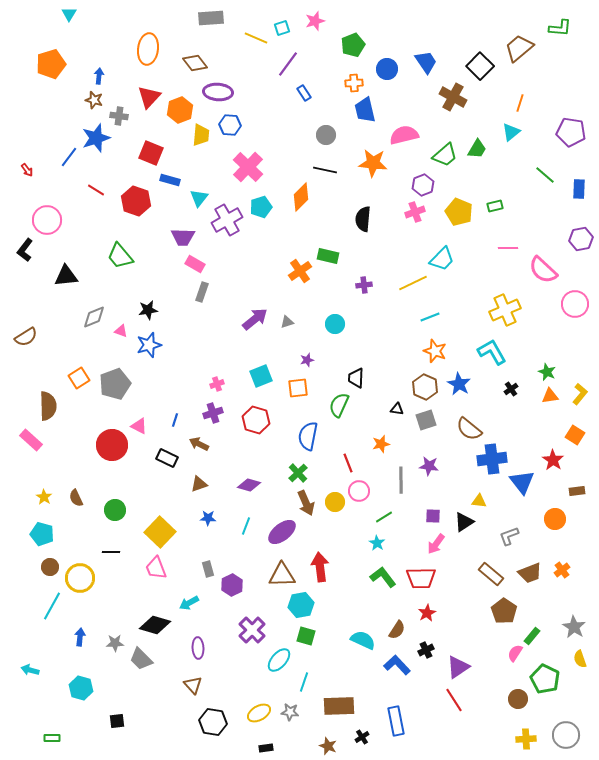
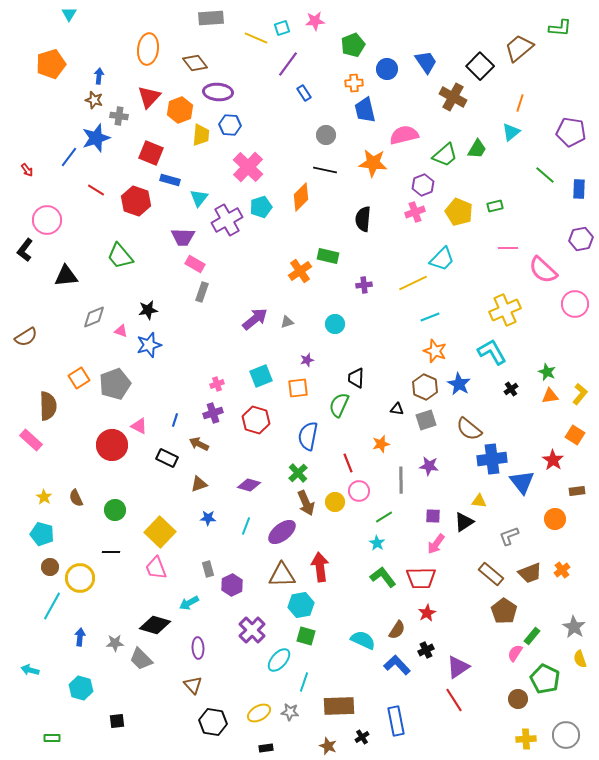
pink star at (315, 21): rotated 12 degrees clockwise
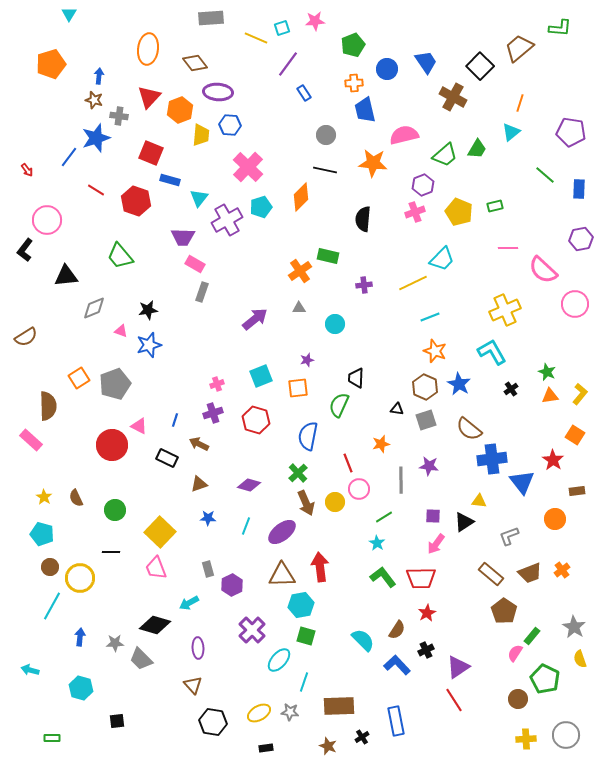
gray diamond at (94, 317): moved 9 px up
gray triangle at (287, 322): moved 12 px right, 14 px up; rotated 16 degrees clockwise
pink circle at (359, 491): moved 2 px up
cyan semicircle at (363, 640): rotated 20 degrees clockwise
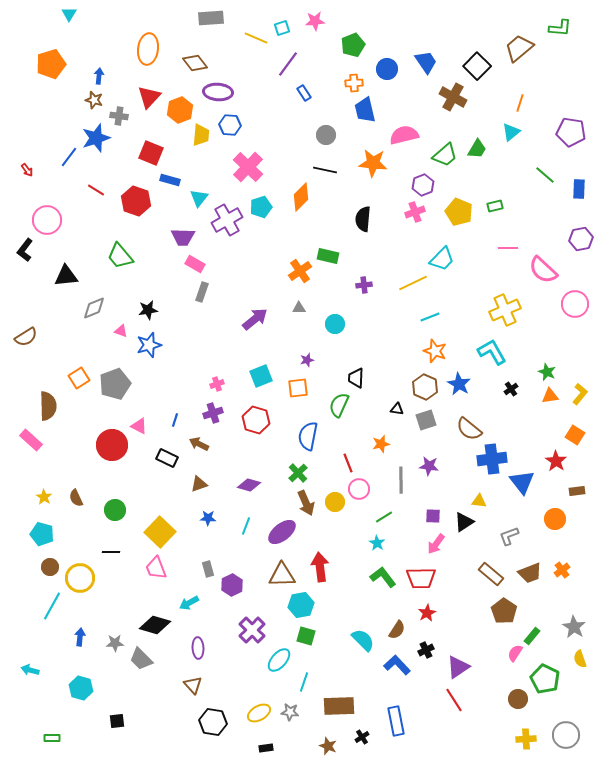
black square at (480, 66): moved 3 px left
red star at (553, 460): moved 3 px right, 1 px down
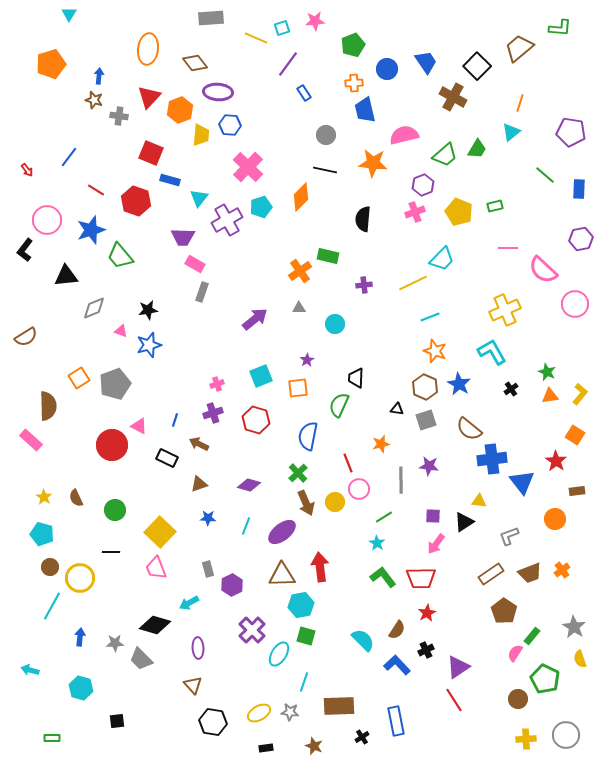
blue star at (96, 138): moved 5 px left, 92 px down
purple star at (307, 360): rotated 16 degrees counterclockwise
brown rectangle at (491, 574): rotated 75 degrees counterclockwise
cyan ellipse at (279, 660): moved 6 px up; rotated 10 degrees counterclockwise
brown star at (328, 746): moved 14 px left
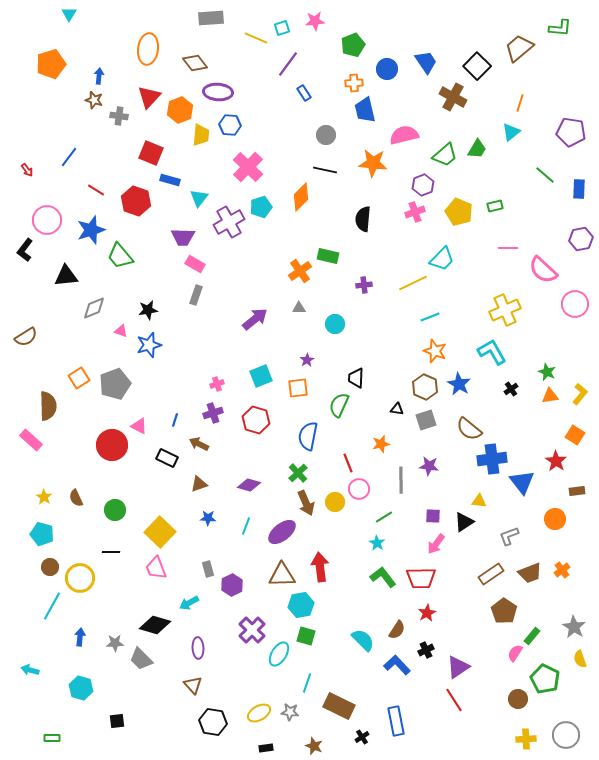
purple cross at (227, 220): moved 2 px right, 2 px down
gray rectangle at (202, 292): moved 6 px left, 3 px down
cyan line at (304, 682): moved 3 px right, 1 px down
brown rectangle at (339, 706): rotated 28 degrees clockwise
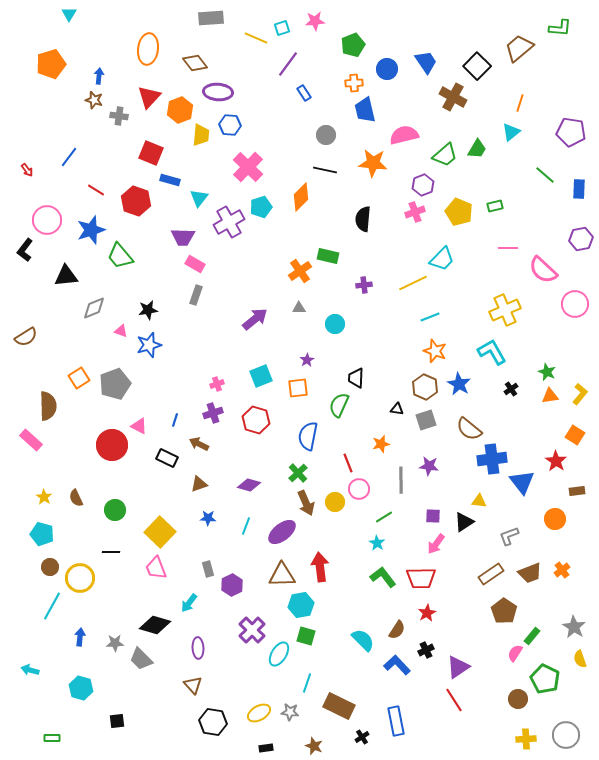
cyan arrow at (189, 603): rotated 24 degrees counterclockwise
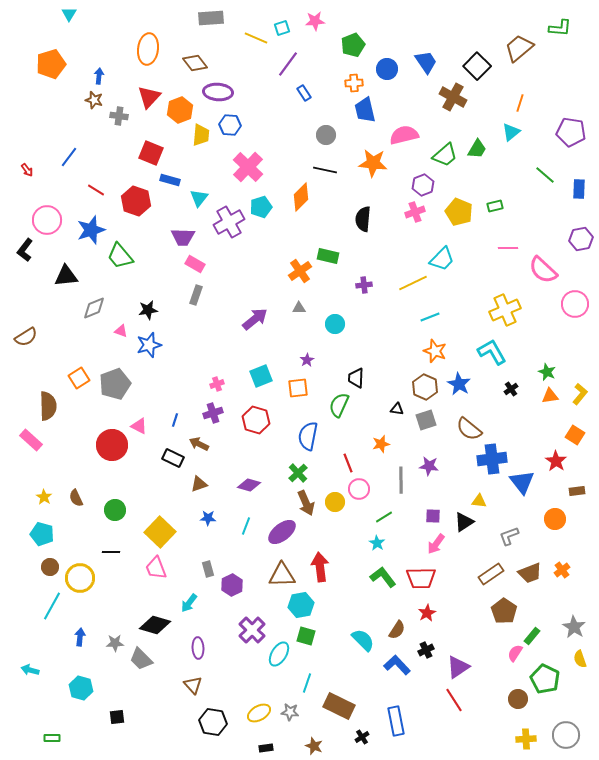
black rectangle at (167, 458): moved 6 px right
black square at (117, 721): moved 4 px up
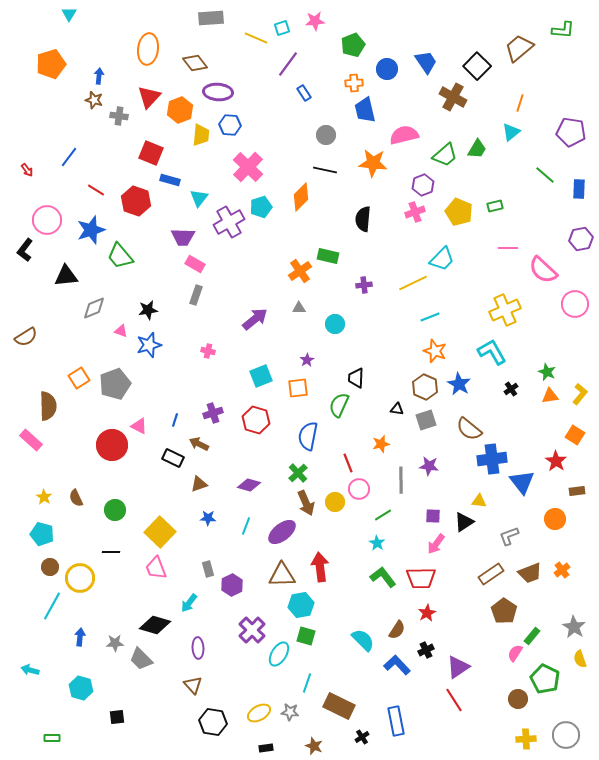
green L-shape at (560, 28): moved 3 px right, 2 px down
pink cross at (217, 384): moved 9 px left, 33 px up; rotated 32 degrees clockwise
green line at (384, 517): moved 1 px left, 2 px up
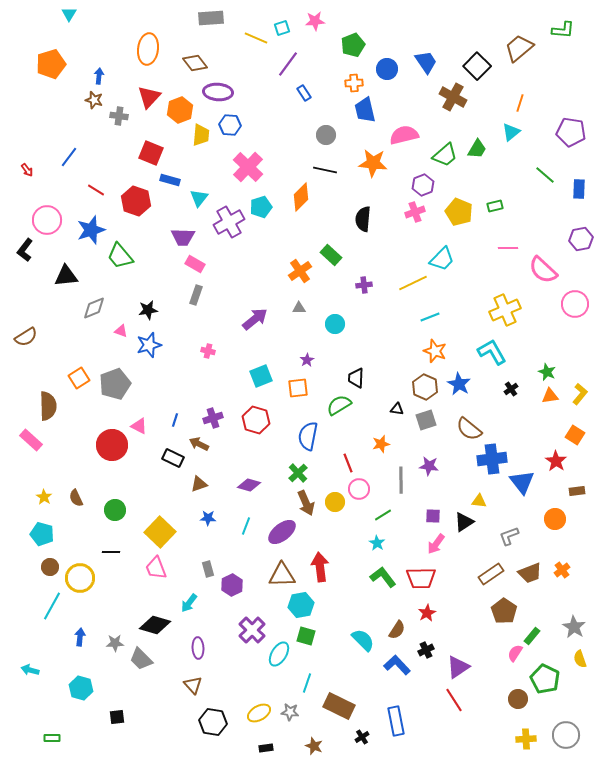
green rectangle at (328, 256): moved 3 px right, 1 px up; rotated 30 degrees clockwise
green semicircle at (339, 405): rotated 35 degrees clockwise
purple cross at (213, 413): moved 5 px down
